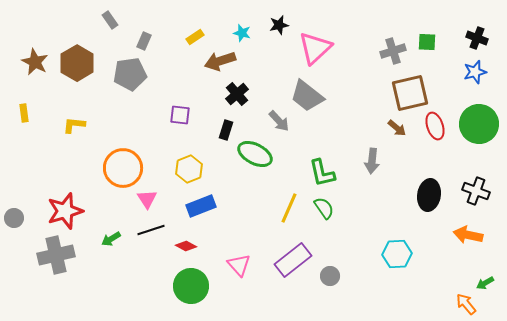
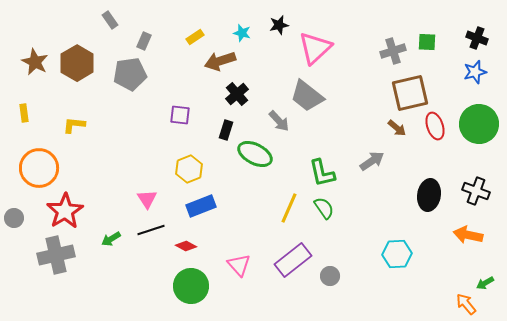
gray arrow at (372, 161): rotated 130 degrees counterclockwise
orange circle at (123, 168): moved 84 px left
red star at (65, 211): rotated 15 degrees counterclockwise
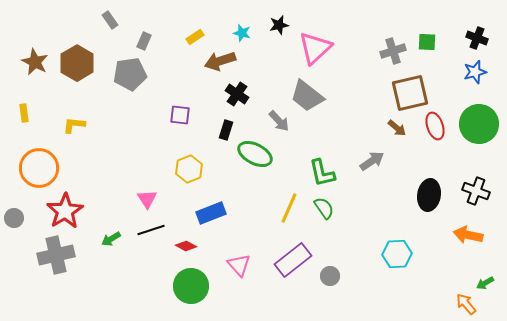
black cross at (237, 94): rotated 15 degrees counterclockwise
blue rectangle at (201, 206): moved 10 px right, 7 px down
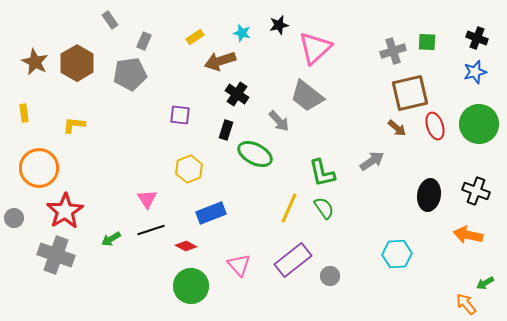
gray cross at (56, 255): rotated 33 degrees clockwise
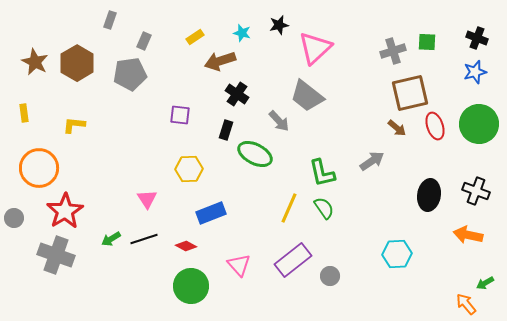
gray rectangle at (110, 20): rotated 54 degrees clockwise
yellow hexagon at (189, 169): rotated 20 degrees clockwise
black line at (151, 230): moved 7 px left, 9 px down
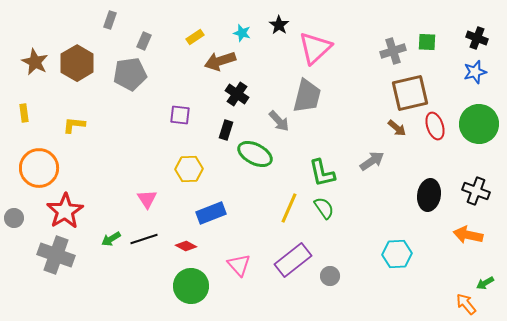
black star at (279, 25): rotated 24 degrees counterclockwise
gray trapezoid at (307, 96): rotated 114 degrees counterclockwise
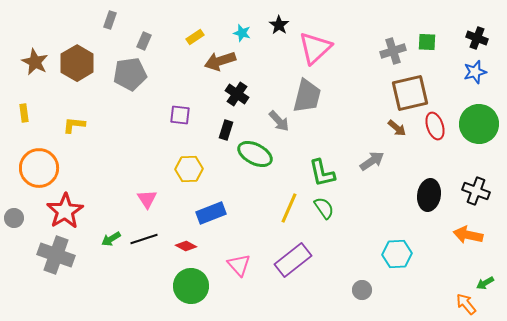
gray circle at (330, 276): moved 32 px right, 14 px down
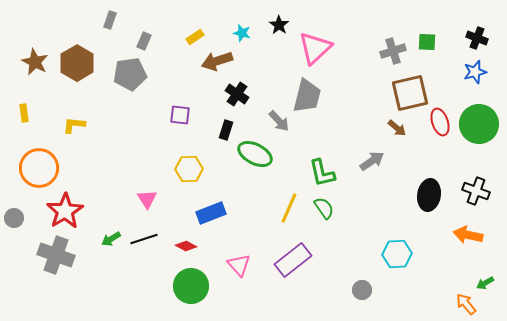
brown arrow at (220, 61): moved 3 px left
red ellipse at (435, 126): moved 5 px right, 4 px up
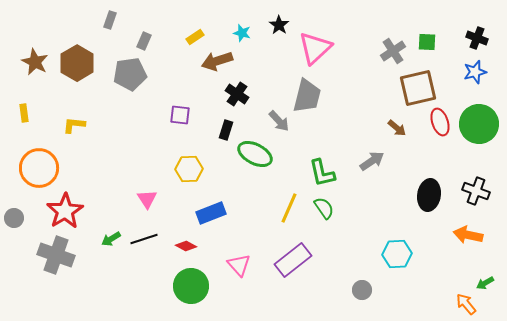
gray cross at (393, 51): rotated 15 degrees counterclockwise
brown square at (410, 93): moved 8 px right, 5 px up
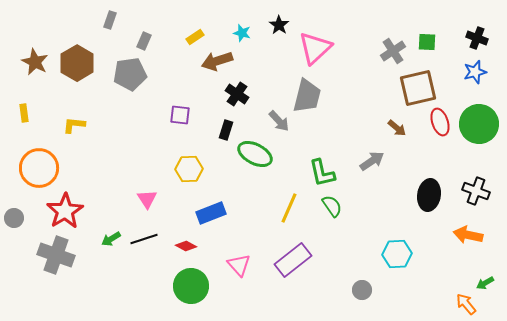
green semicircle at (324, 208): moved 8 px right, 2 px up
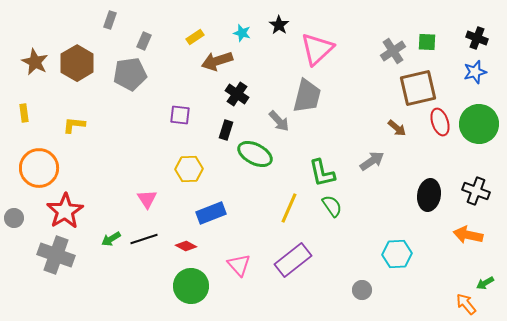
pink triangle at (315, 48): moved 2 px right, 1 px down
